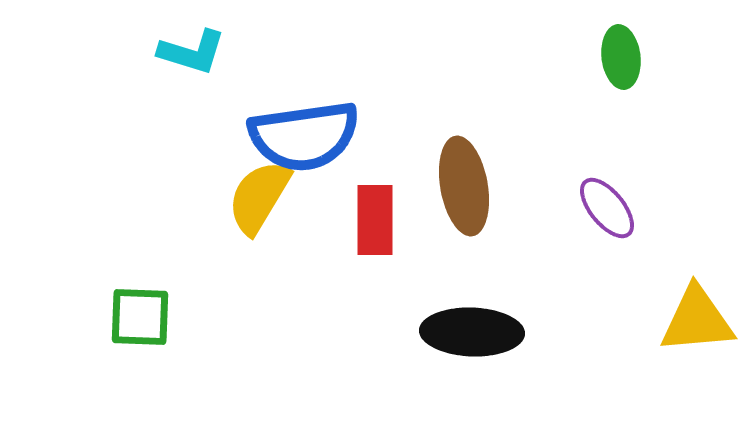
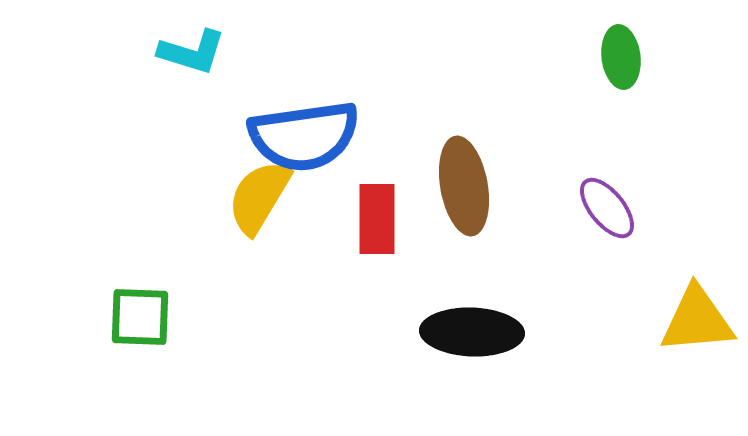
red rectangle: moved 2 px right, 1 px up
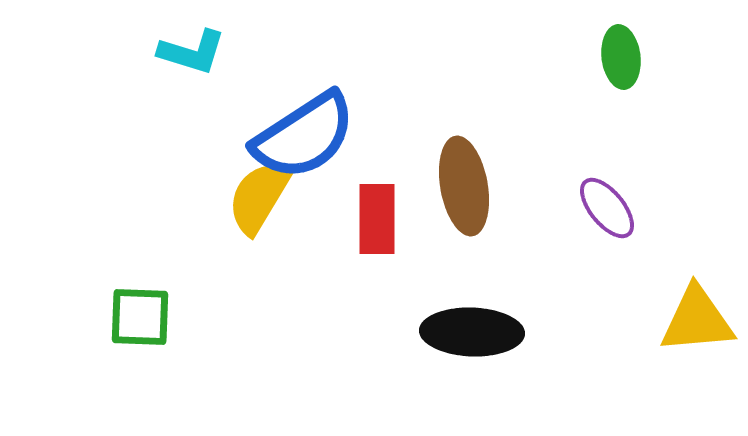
blue semicircle: rotated 25 degrees counterclockwise
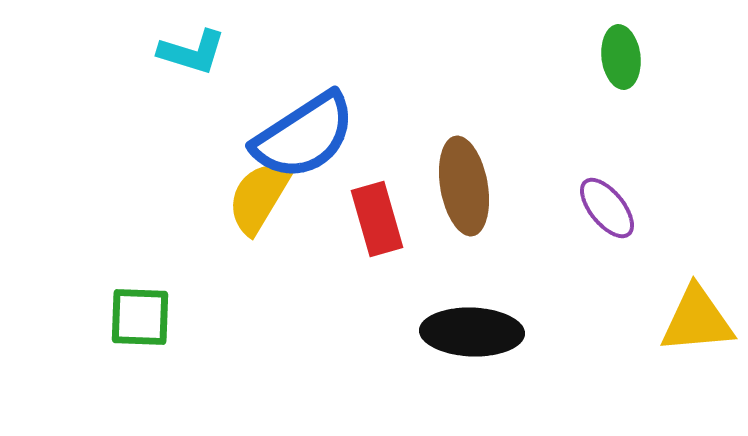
red rectangle: rotated 16 degrees counterclockwise
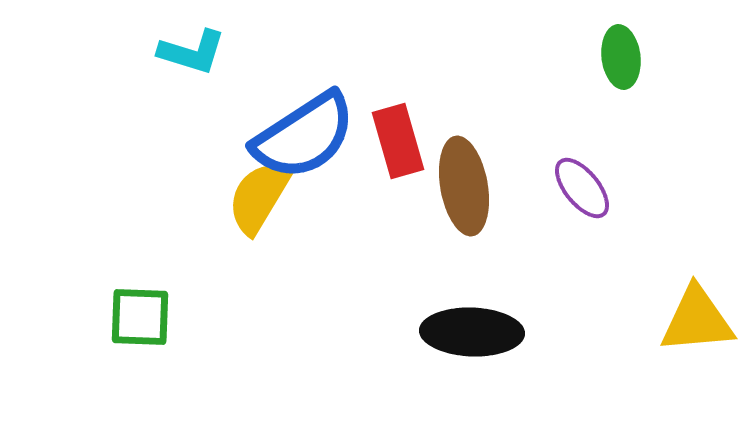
purple ellipse: moved 25 px left, 20 px up
red rectangle: moved 21 px right, 78 px up
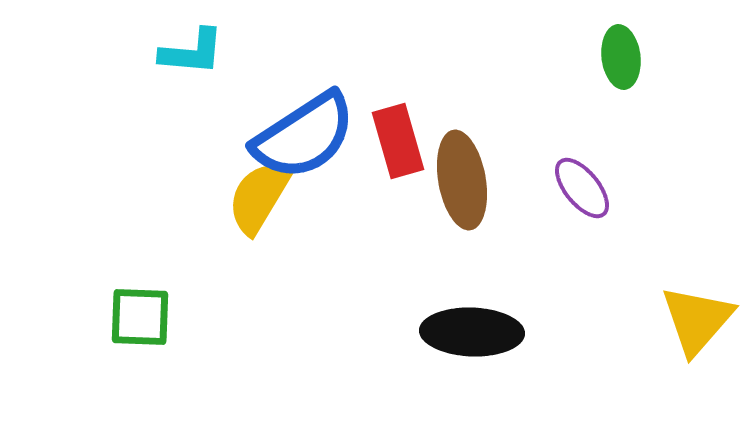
cyan L-shape: rotated 12 degrees counterclockwise
brown ellipse: moved 2 px left, 6 px up
yellow triangle: rotated 44 degrees counterclockwise
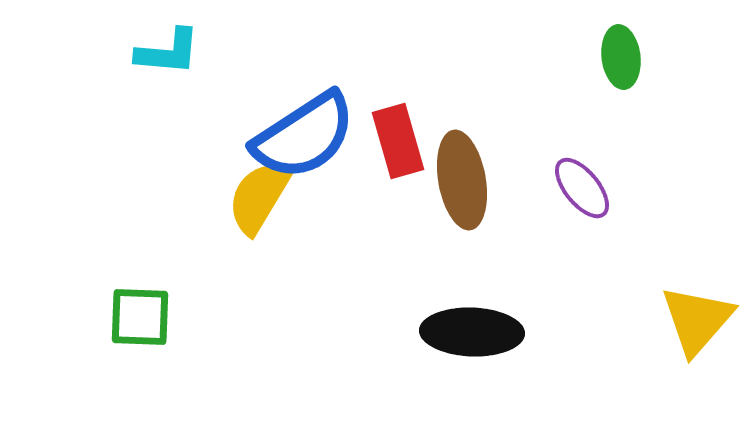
cyan L-shape: moved 24 px left
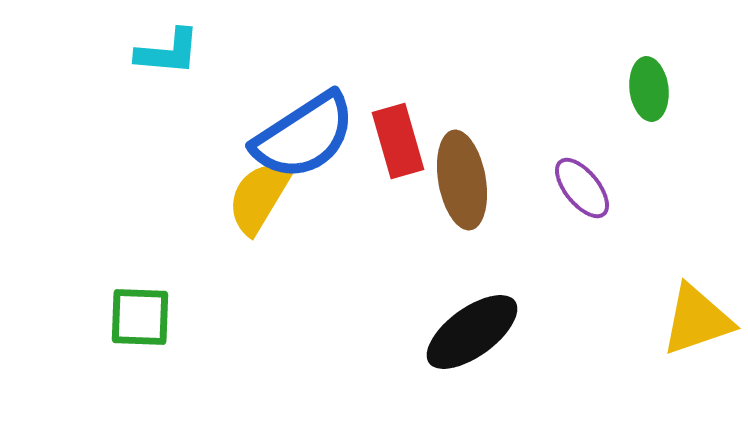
green ellipse: moved 28 px right, 32 px down
yellow triangle: rotated 30 degrees clockwise
black ellipse: rotated 38 degrees counterclockwise
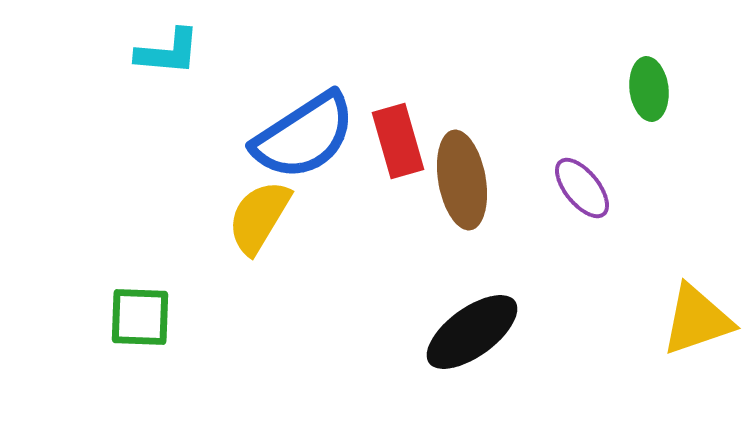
yellow semicircle: moved 20 px down
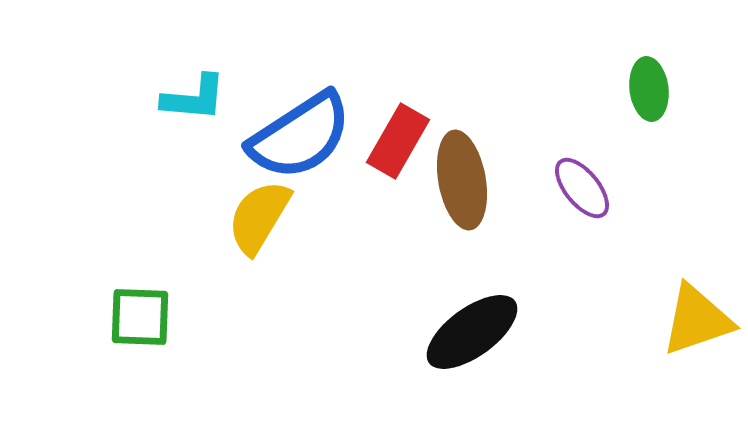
cyan L-shape: moved 26 px right, 46 px down
blue semicircle: moved 4 px left
red rectangle: rotated 46 degrees clockwise
